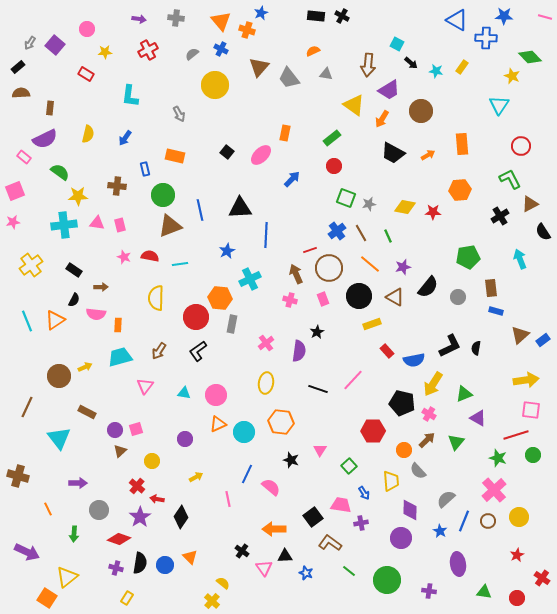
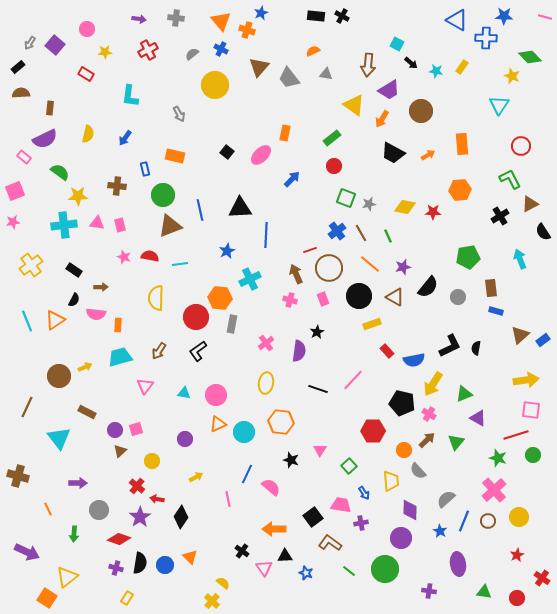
green circle at (387, 580): moved 2 px left, 11 px up
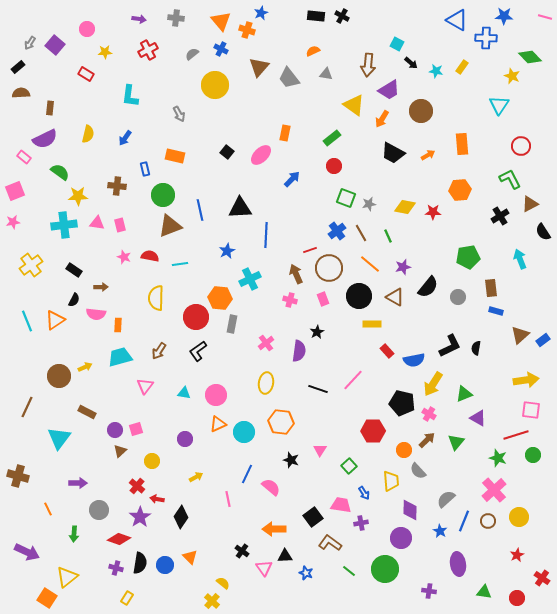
yellow rectangle at (372, 324): rotated 18 degrees clockwise
cyan triangle at (59, 438): rotated 15 degrees clockwise
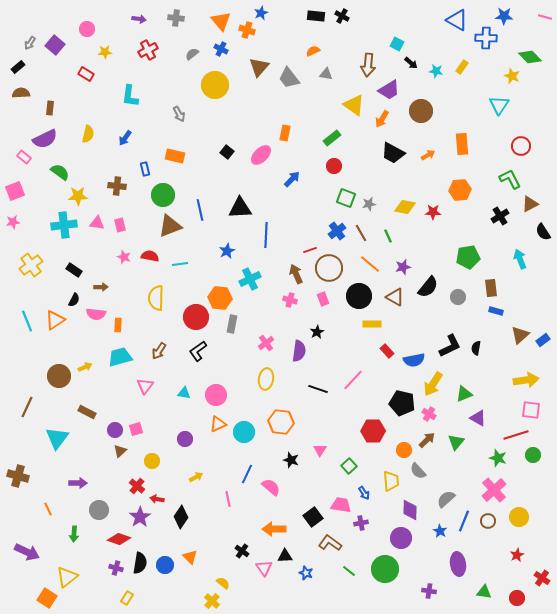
yellow ellipse at (266, 383): moved 4 px up
cyan triangle at (59, 438): moved 2 px left
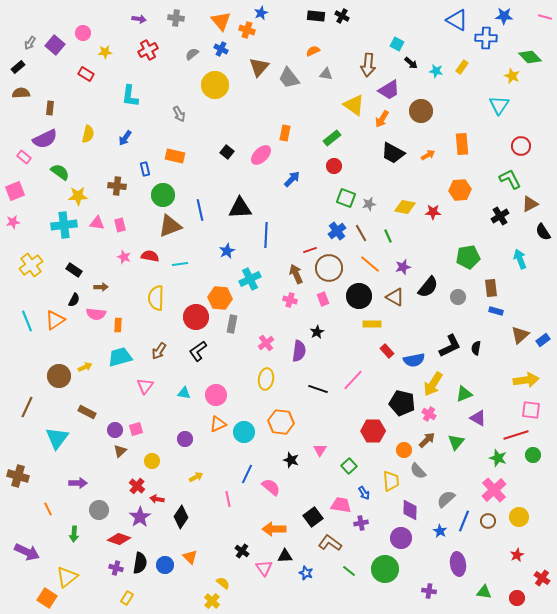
pink circle at (87, 29): moved 4 px left, 4 px down
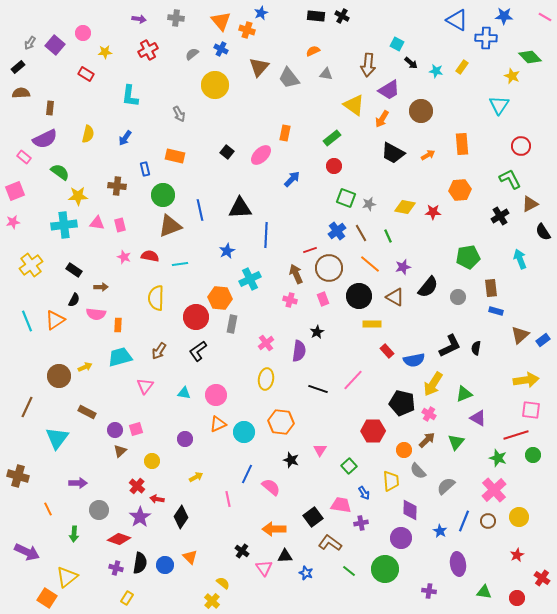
pink line at (545, 17): rotated 16 degrees clockwise
gray semicircle at (446, 499): moved 13 px up
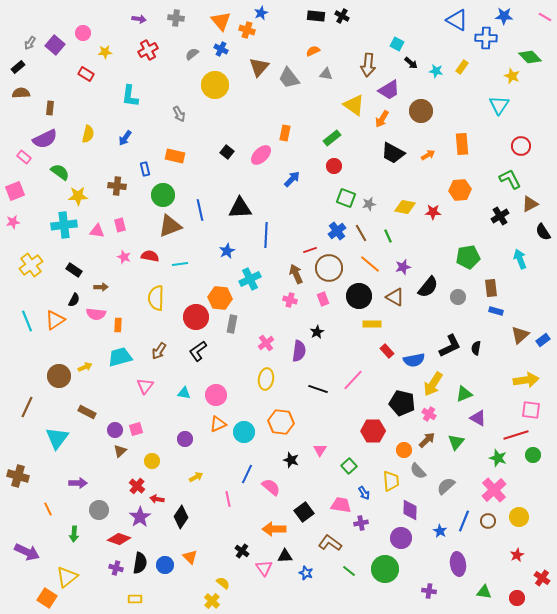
pink triangle at (97, 223): moved 8 px down
black square at (313, 517): moved 9 px left, 5 px up
yellow rectangle at (127, 598): moved 8 px right, 1 px down; rotated 56 degrees clockwise
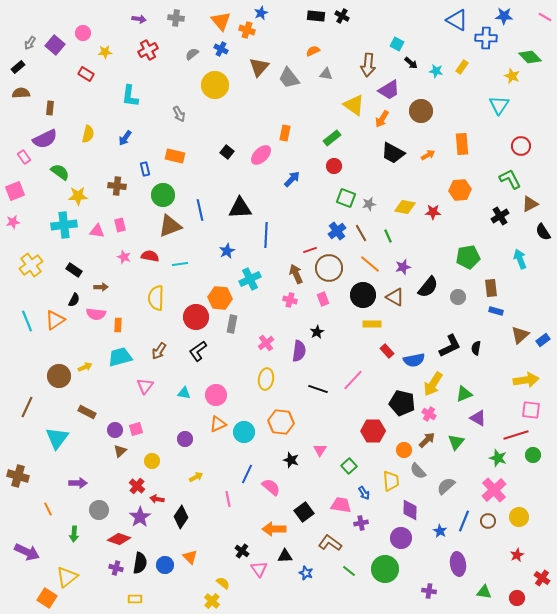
pink rectangle at (24, 157): rotated 16 degrees clockwise
black circle at (359, 296): moved 4 px right, 1 px up
pink triangle at (264, 568): moved 5 px left, 1 px down
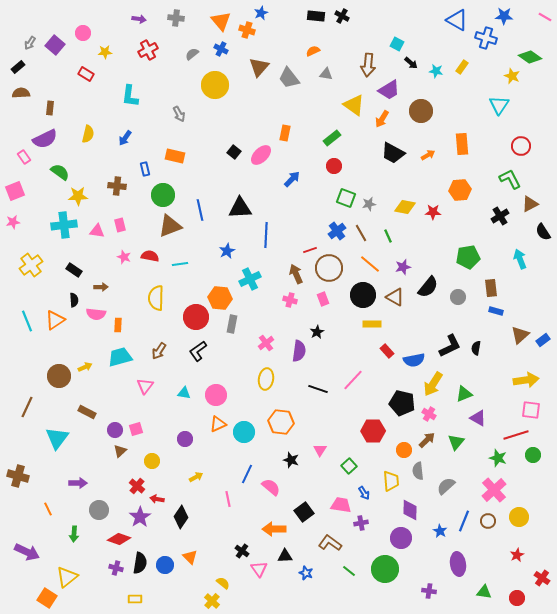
blue cross at (486, 38): rotated 15 degrees clockwise
green diamond at (530, 57): rotated 10 degrees counterclockwise
black square at (227, 152): moved 7 px right
black semicircle at (74, 300): rotated 32 degrees counterclockwise
gray semicircle at (418, 471): rotated 36 degrees clockwise
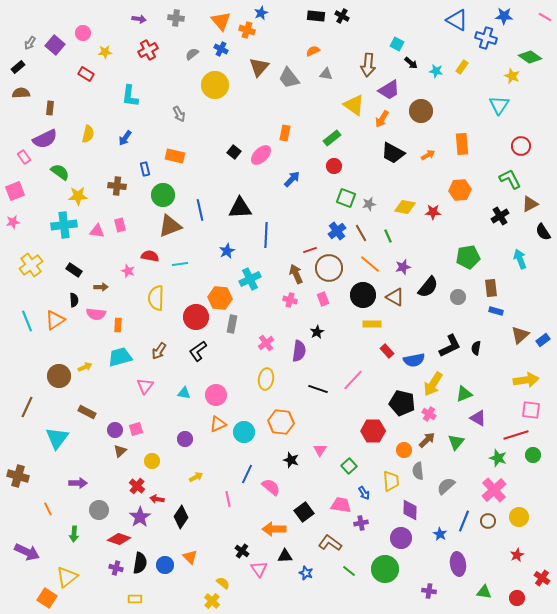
pink star at (124, 257): moved 4 px right, 14 px down
blue star at (440, 531): moved 3 px down
